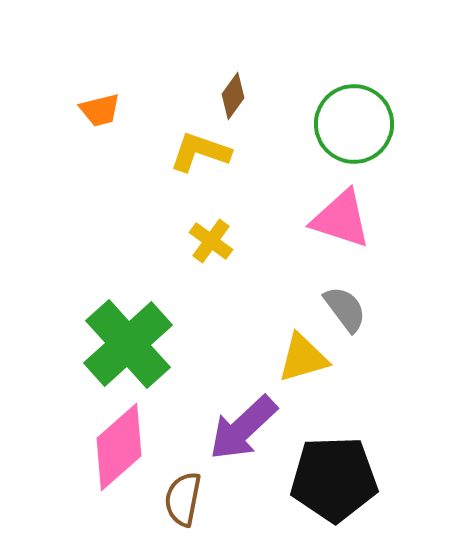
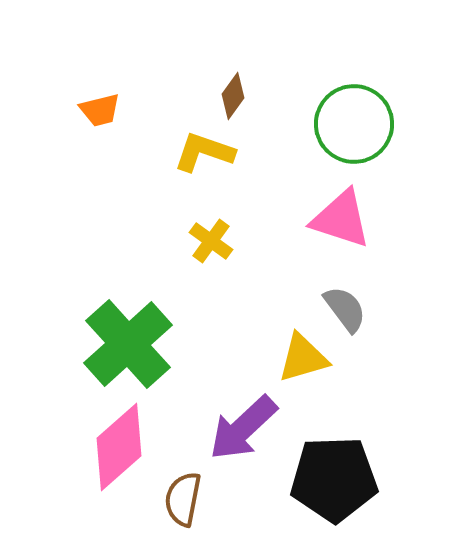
yellow L-shape: moved 4 px right
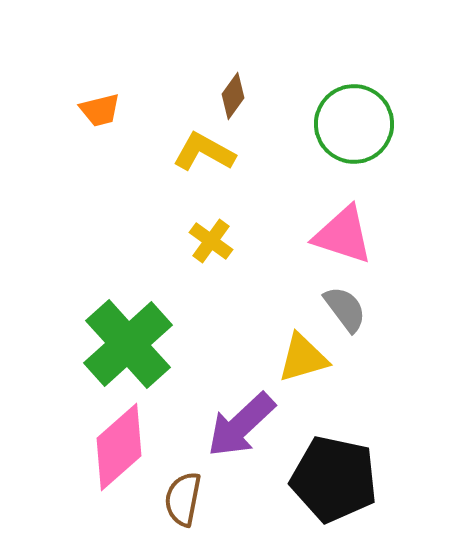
yellow L-shape: rotated 10 degrees clockwise
pink triangle: moved 2 px right, 16 px down
purple arrow: moved 2 px left, 3 px up
black pentagon: rotated 14 degrees clockwise
